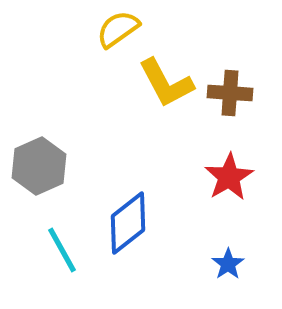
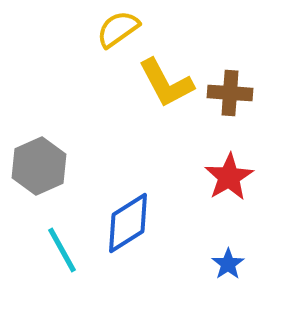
blue diamond: rotated 6 degrees clockwise
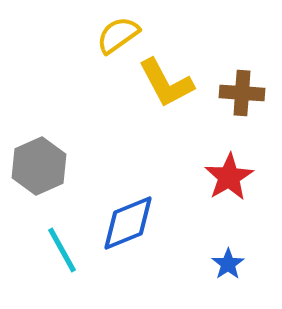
yellow semicircle: moved 6 px down
brown cross: moved 12 px right
blue diamond: rotated 10 degrees clockwise
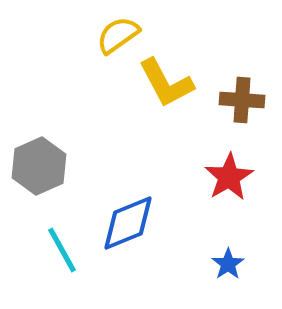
brown cross: moved 7 px down
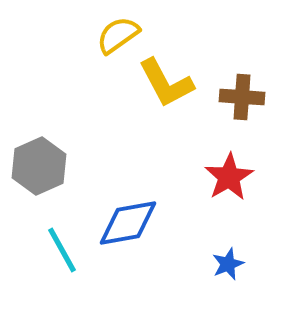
brown cross: moved 3 px up
blue diamond: rotated 12 degrees clockwise
blue star: rotated 12 degrees clockwise
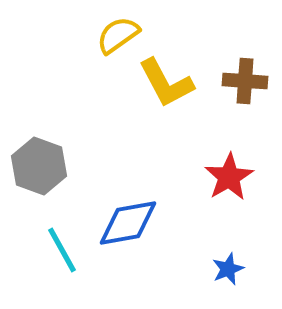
brown cross: moved 3 px right, 16 px up
gray hexagon: rotated 16 degrees counterclockwise
blue star: moved 5 px down
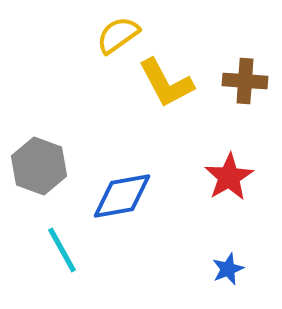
blue diamond: moved 6 px left, 27 px up
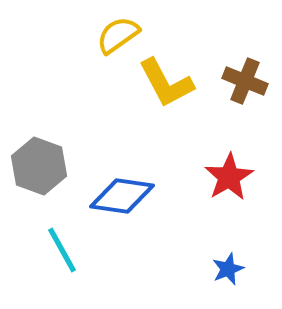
brown cross: rotated 18 degrees clockwise
blue diamond: rotated 18 degrees clockwise
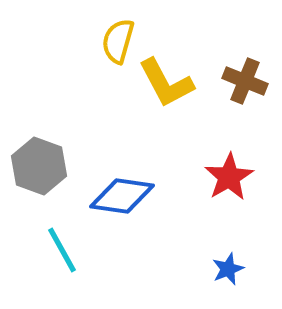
yellow semicircle: moved 6 px down; rotated 39 degrees counterclockwise
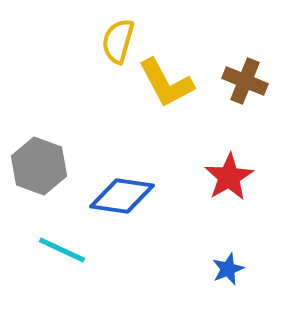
cyan line: rotated 36 degrees counterclockwise
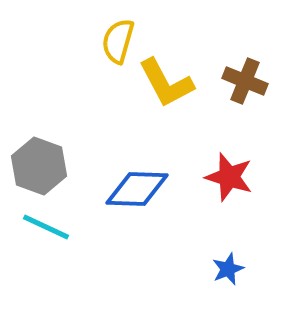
red star: rotated 24 degrees counterclockwise
blue diamond: moved 15 px right, 7 px up; rotated 6 degrees counterclockwise
cyan line: moved 16 px left, 23 px up
